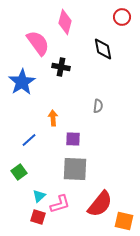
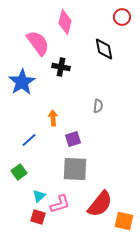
black diamond: moved 1 px right
purple square: rotated 21 degrees counterclockwise
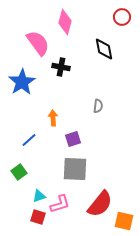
cyan triangle: rotated 24 degrees clockwise
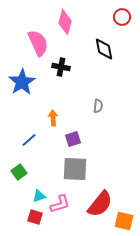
pink semicircle: rotated 12 degrees clockwise
red square: moved 3 px left
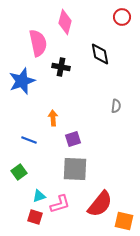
pink semicircle: rotated 12 degrees clockwise
black diamond: moved 4 px left, 5 px down
blue star: moved 1 px up; rotated 12 degrees clockwise
gray semicircle: moved 18 px right
blue line: rotated 63 degrees clockwise
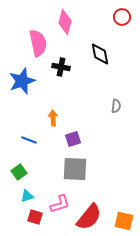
cyan triangle: moved 12 px left
red semicircle: moved 11 px left, 13 px down
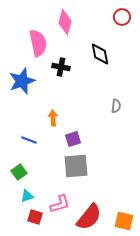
gray square: moved 1 px right, 3 px up; rotated 8 degrees counterclockwise
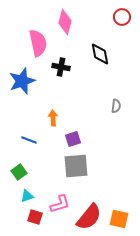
orange square: moved 5 px left, 2 px up
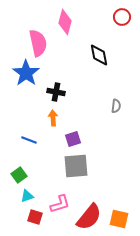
black diamond: moved 1 px left, 1 px down
black cross: moved 5 px left, 25 px down
blue star: moved 4 px right, 8 px up; rotated 16 degrees counterclockwise
green square: moved 3 px down
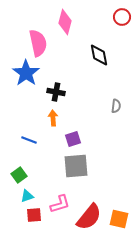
red square: moved 1 px left, 2 px up; rotated 21 degrees counterclockwise
